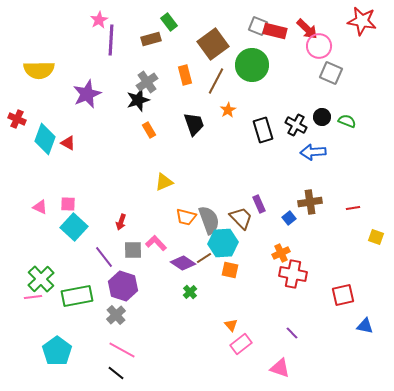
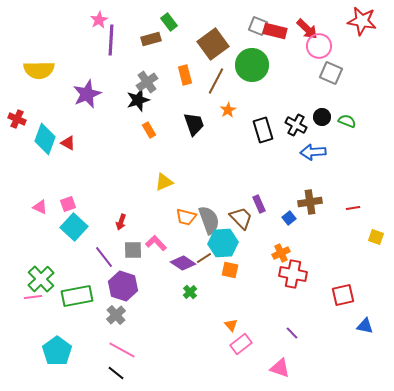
pink square at (68, 204): rotated 21 degrees counterclockwise
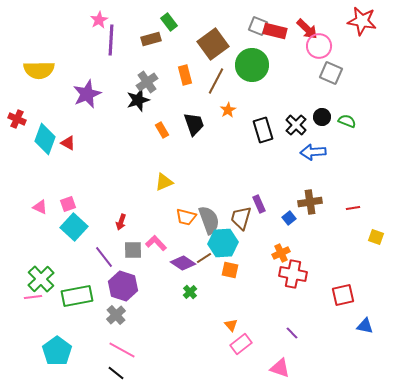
black cross at (296, 125): rotated 15 degrees clockwise
orange rectangle at (149, 130): moved 13 px right
brown trapezoid at (241, 218): rotated 120 degrees counterclockwise
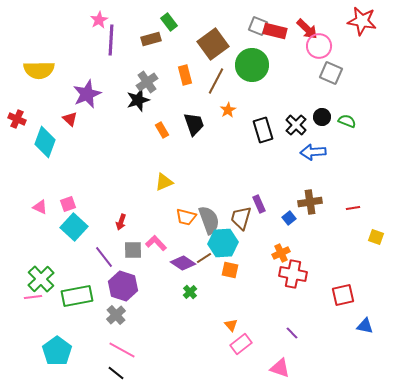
cyan diamond at (45, 139): moved 3 px down
red triangle at (68, 143): moved 2 px right, 24 px up; rotated 14 degrees clockwise
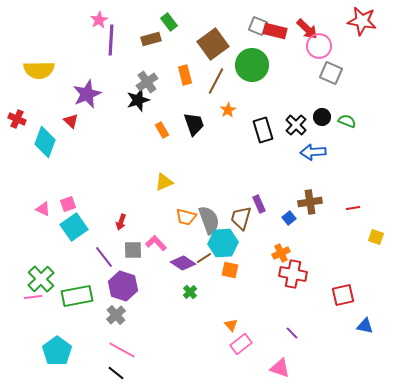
red triangle at (70, 119): moved 1 px right, 2 px down
pink triangle at (40, 207): moved 3 px right, 2 px down
cyan square at (74, 227): rotated 12 degrees clockwise
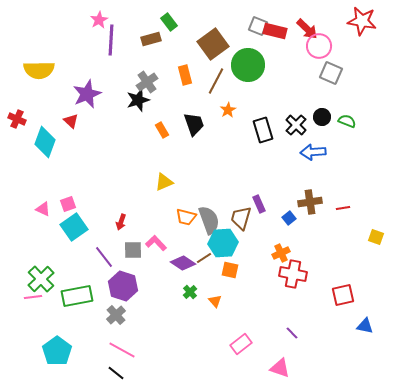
green circle at (252, 65): moved 4 px left
red line at (353, 208): moved 10 px left
orange triangle at (231, 325): moved 16 px left, 24 px up
